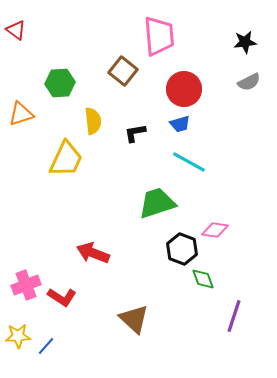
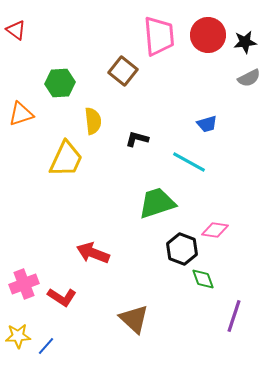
gray semicircle: moved 4 px up
red circle: moved 24 px right, 54 px up
blue trapezoid: moved 27 px right
black L-shape: moved 2 px right, 6 px down; rotated 25 degrees clockwise
pink cross: moved 2 px left, 1 px up
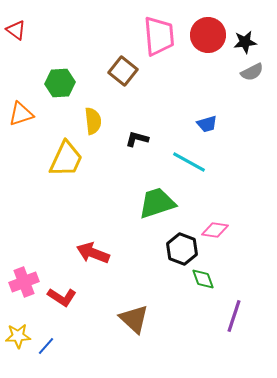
gray semicircle: moved 3 px right, 6 px up
pink cross: moved 2 px up
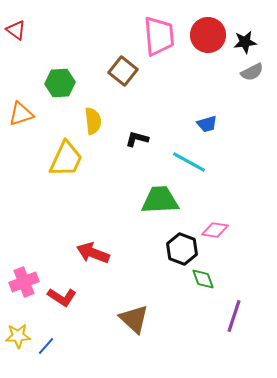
green trapezoid: moved 3 px right, 3 px up; rotated 15 degrees clockwise
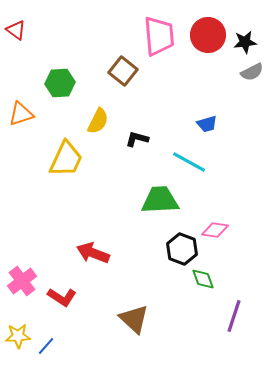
yellow semicircle: moved 5 px right; rotated 32 degrees clockwise
pink cross: moved 2 px left, 1 px up; rotated 16 degrees counterclockwise
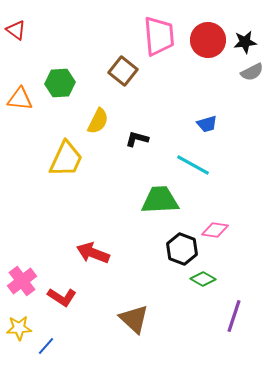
red circle: moved 5 px down
orange triangle: moved 1 px left, 15 px up; rotated 24 degrees clockwise
cyan line: moved 4 px right, 3 px down
green diamond: rotated 40 degrees counterclockwise
yellow star: moved 1 px right, 8 px up
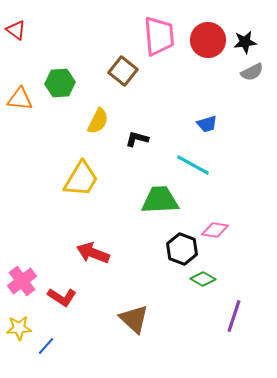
yellow trapezoid: moved 15 px right, 20 px down; rotated 6 degrees clockwise
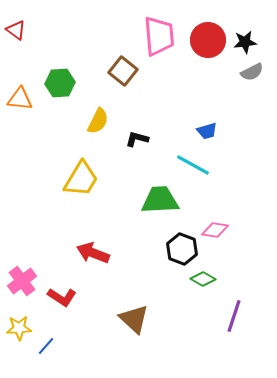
blue trapezoid: moved 7 px down
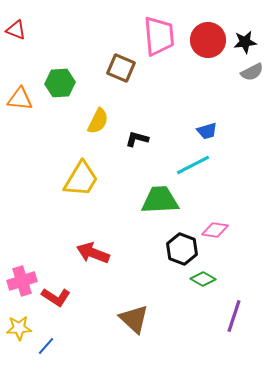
red triangle: rotated 15 degrees counterclockwise
brown square: moved 2 px left, 3 px up; rotated 16 degrees counterclockwise
cyan line: rotated 56 degrees counterclockwise
pink cross: rotated 20 degrees clockwise
red L-shape: moved 6 px left
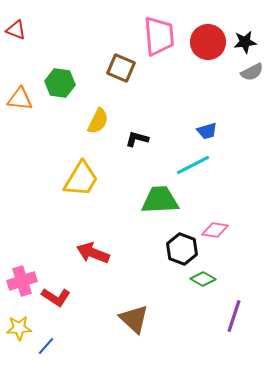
red circle: moved 2 px down
green hexagon: rotated 12 degrees clockwise
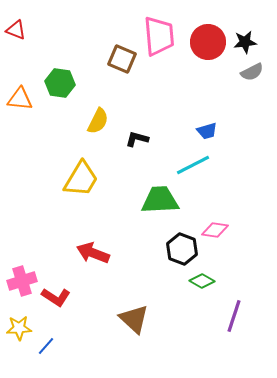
brown square: moved 1 px right, 9 px up
green diamond: moved 1 px left, 2 px down
